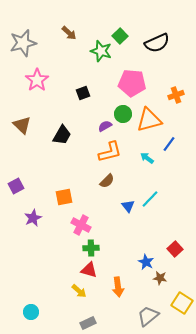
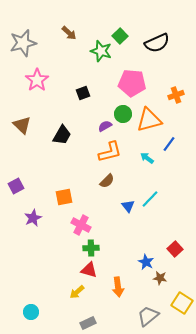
yellow arrow: moved 2 px left, 1 px down; rotated 98 degrees clockwise
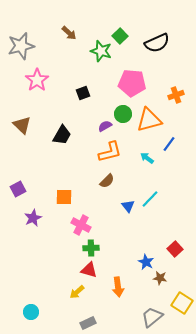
gray star: moved 2 px left, 3 px down
purple square: moved 2 px right, 3 px down
orange square: rotated 12 degrees clockwise
gray trapezoid: moved 4 px right, 1 px down
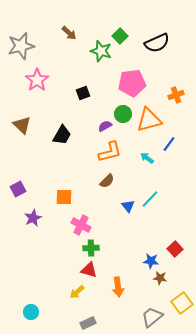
pink pentagon: rotated 12 degrees counterclockwise
blue star: moved 5 px right, 1 px up; rotated 21 degrees counterclockwise
yellow square: rotated 20 degrees clockwise
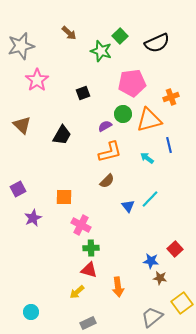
orange cross: moved 5 px left, 2 px down
blue line: moved 1 px down; rotated 49 degrees counterclockwise
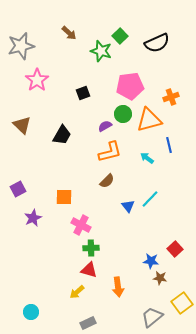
pink pentagon: moved 2 px left, 3 px down
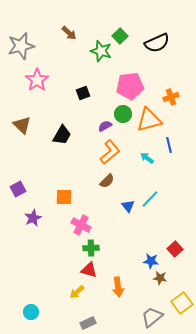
orange L-shape: rotated 25 degrees counterclockwise
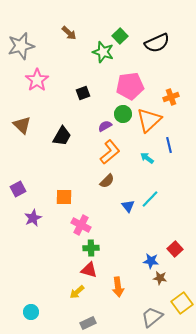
green star: moved 2 px right, 1 px down
orange triangle: rotated 28 degrees counterclockwise
black trapezoid: moved 1 px down
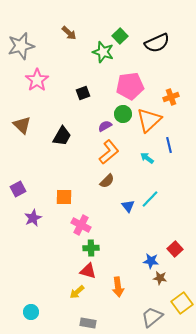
orange L-shape: moved 1 px left
red triangle: moved 1 px left, 1 px down
gray rectangle: rotated 35 degrees clockwise
